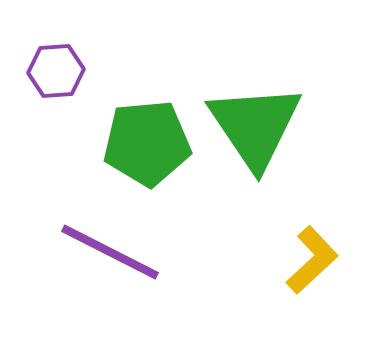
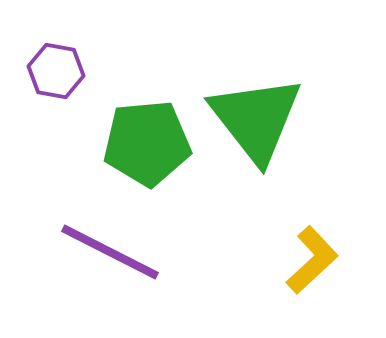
purple hexagon: rotated 14 degrees clockwise
green triangle: moved 1 px right, 7 px up; rotated 4 degrees counterclockwise
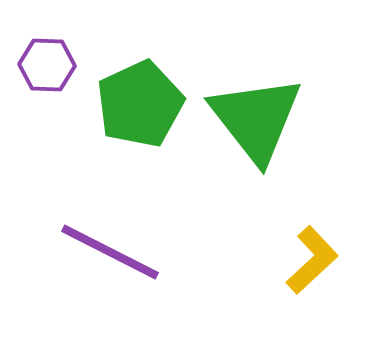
purple hexagon: moved 9 px left, 6 px up; rotated 8 degrees counterclockwise
green pentagon: moved 7 px left, 39 px up; rotated 20 degrees counterclockwise
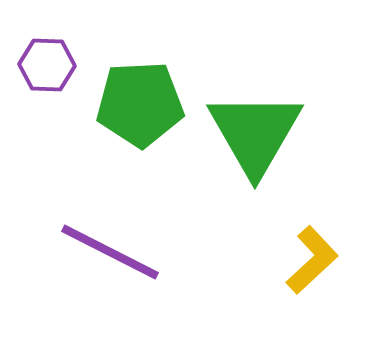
green pentagon: rotated 22 degrees clockwise
green triangle: moved 1 px left, 14 px down; rotated 8 degrees clockwise
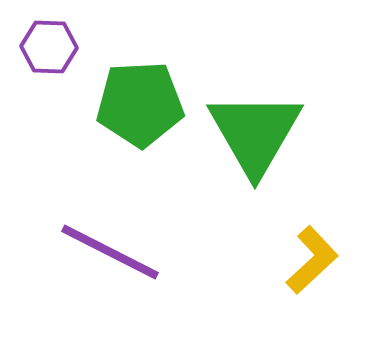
purple hexagon: moved 2 px right, 18 px up
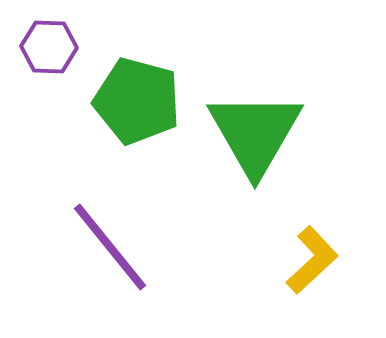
green pentagon: moved 3 px left, 3 px up; rotated 18 degrees clockwise
purple line: moved 5 px up; rotated 24 degrees clockwise
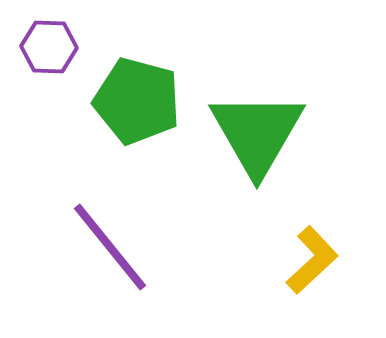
green triangle: moved 2 px right
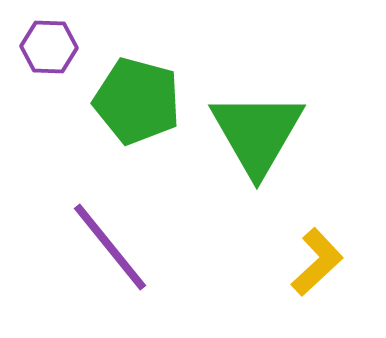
yellow L-shape: moved 5 px right, 2 px down
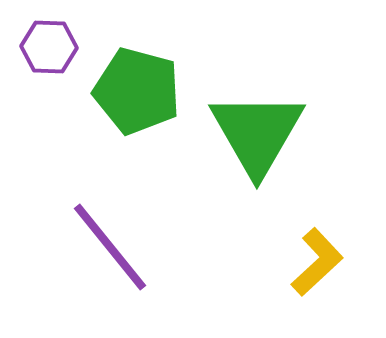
green pentagon: moved 10 px up
